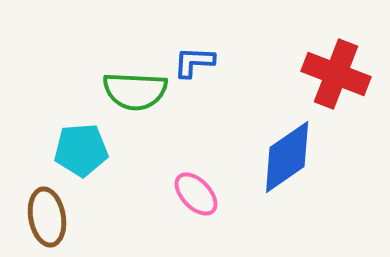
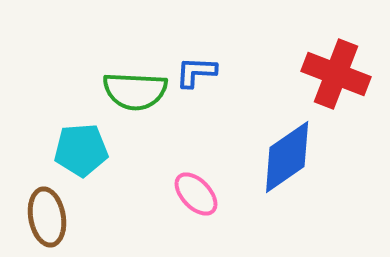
blue L-shape: moved 2 px right, 10 px down
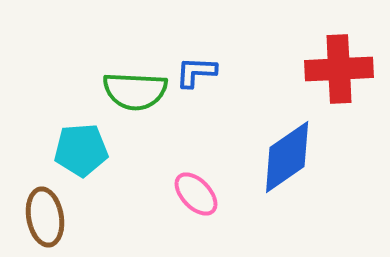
red cross: moved 3 px right, 5 px up; rotated 24 degrees counterclockwise
brown ellipse: moved 2 px left
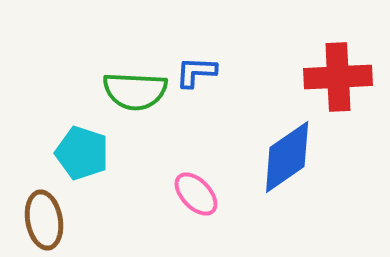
red cross: moved 1 px left, 8 px down
cyan pentagon: moved 1 px right, 3 px down; rotated 22 degrees clockwise
brown ellipse: moved 1 px left, 3 px down
